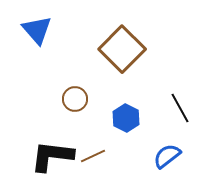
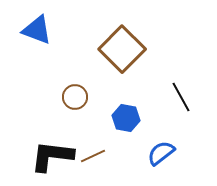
blue triangle: rotated 28 degrees counterclockwise
brown circle: moved 2 px up
black line: moved 1 px right, 11 px up
blue hexagon: rotated 16 degrees counterclockwise
blue semicircle: moved 6 px left, 3 px up
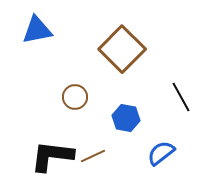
blue triangle: rotated 32 degrees counterclockwise
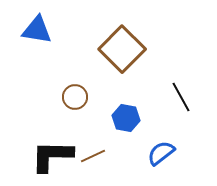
blue triangle: rotated 20 degrees clockwise
black L-shape: rotated 6 degrees counterclockwise
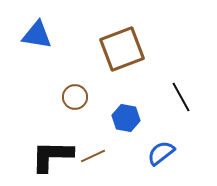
blue triangle: moved 5 px down
brown square: rotated 24 degrees clockwise
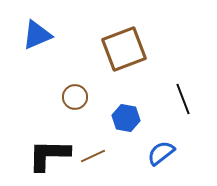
blue triangle: rotated 32 degrees counterclockwise
brown square: moved 2 px right
black line: moved 2 px right, 2 px down; rotated 8 degrees clockwise
black L-shape: moved 3 px left, 1 px up
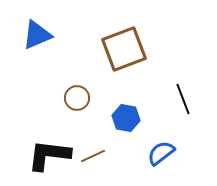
brown circle: moved 2 px right, 1 px down
black L-shape: rotated 6 degrees clockwise
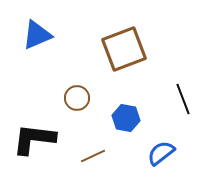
black L-shape: moved 15 px left, 16 px up
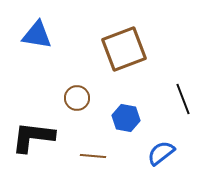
blue triangle: rotated 32 degrees clockwise
black L-shape: moved 1 px left, 2 px up
brown line: rotated 30 degrees clockwise
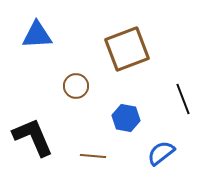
blue triangle: rotated 12 degrees counterclockwise
brown square: moved 3 px right
brown circle: moved 1 px left, 12 px up
black L-shape: rotated 60 degrees clockwise
